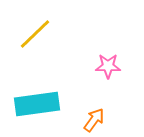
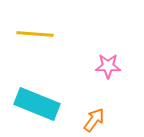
yellow line: rotated 48 degrees clockwise
cyan rectangle: rotated 30 degrees clockwise
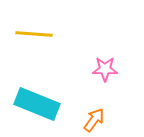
yellow line: moved 1 px left
pink star: moved 3 px left, 3 px down
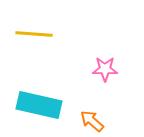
cyan rectangle: moved 2 px right, 1 px down; rotated 9 degrees counterclockwise
orange arrow: moved 2 px left, 1 px down; rotated 85 degrees counterclockwise
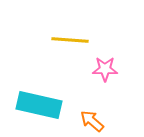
yellow line: moved 36 px right, 6 px down
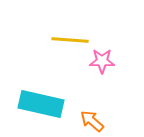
pink star: moved 3 px left, 8 px up
cyan rectangle: moved 2 px right, 1 px up
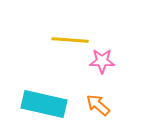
cyan rectangle: moved 3 px right
orange arrow: moved 6 px right, 16 px up
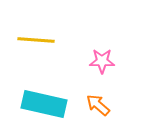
yellow line: moved 34 px left
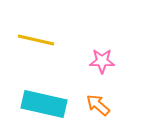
yellow line: rotated 9 degrees clockwise
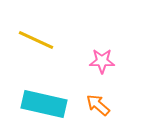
yellow line: rotated 12 degrees clockwise
